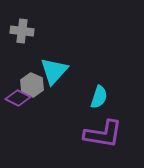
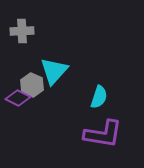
gray cross: rotated 10 degrees counterclockwise
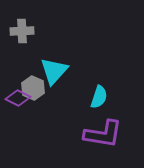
gray hexagon: moved 1 px right, 3 px down
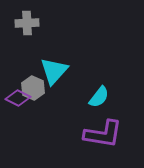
gray cross: moved 5 px right, 8 px up
cyan semicircle: rotated 20 degrees clockwise
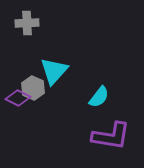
purple L-shape: moved 8 px right, 2 px down
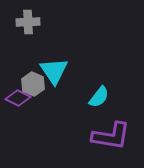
gray cross: moved 1 px right, 1 px up
cyan triangle: rotated 16 degrees counterclockwise
gray hexagon: moved 4 px up
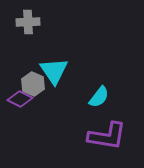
purple diamond: moved 2 px right, 1 px down
purple L-shape: moved 4 px left
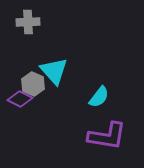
cyan triangle: rotated 8 degrees counterclockwise
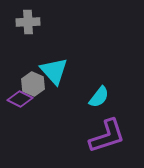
purple L-shape: rotated 27 degrees counterclockwise
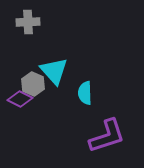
cyan semicircle: moved 14 px left, 4 px up; rotated 140 degrees clockwise
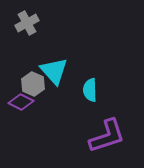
gray cross: moved 1 px left, 1 px down; rotated 25 degrees counterclockwise
cyan semicircle: moved 5 px right, 3 px up
purple diamond: moved 1 px right, 3 px down
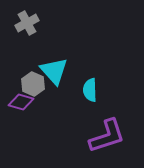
purple diamond: rotated 10 degrees counterclockwise
